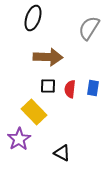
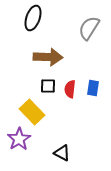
yellow rectangle: moved 2 px left
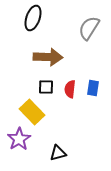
black square: moved 2 px left, 1 px down
black triangle: moved 4 px left; rotated 42 degrees counterclockwise
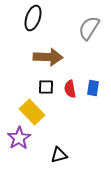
red semicircle: rotated 18 degrees counterclockwise
purple star: moved 1 px up
black triangle: moved 1 px right, 2 px down
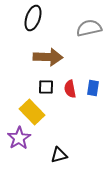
gray semicircle: rotated 45 degrees clockwise
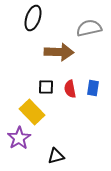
brown arrow: moved 11 px right, 5 px up
black triangle: moved 3 px left, 1 px down
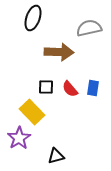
red semicircle: rotated 30 degrees counterclockwise
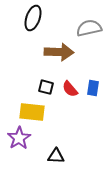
black square: rotated 14 degrees clockwise
yellow rectangle: rotated 40 degrees counterclockwise
black triangle: rotated 18 degrees clockwise
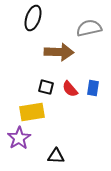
yellow rectangle: rotated 15 degrees counterclockwise
